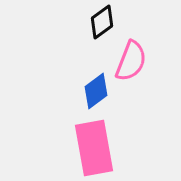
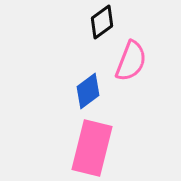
blue diamond: moved 8 px left
pink rectangle: moved 2 px left; rotated 24 degrees clockwise
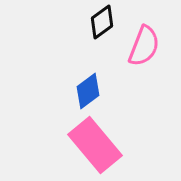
pink semicircle: moved 13 px right, 15 px up
pink rectangle: moved 3 px right, 3 px up; rotated 54 degrees counterclockwise
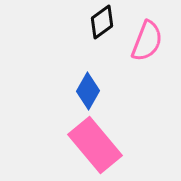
pink semicircle: moved 3 px right, 5 px up
blue diamond: rotated 24 degrees counterclockwise
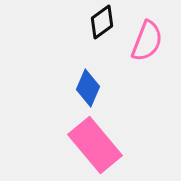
blue diamond: moved 3 px up; rotated 6 degrees counterclockwise
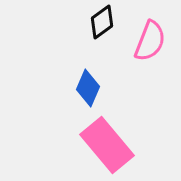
pink semicircle: moved 3 px right
pink rectangle: moved 12 px right
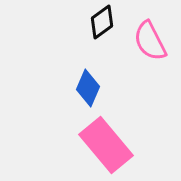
pink semicircle: rotated 132 degrees clockwise
pink rectangle: moved 1 px left
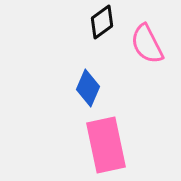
pink semicircle: moved 3 px left, 3 px down
pink rectangle: rotated 28 degrees clockwise
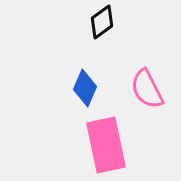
pink semicircle: moved 45 px down
blue diamond: moved 3 px left
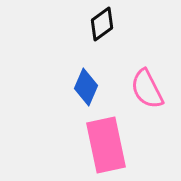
black diamond: moved 2 px down
blue diamond: moved 1 px right, 1 px up
